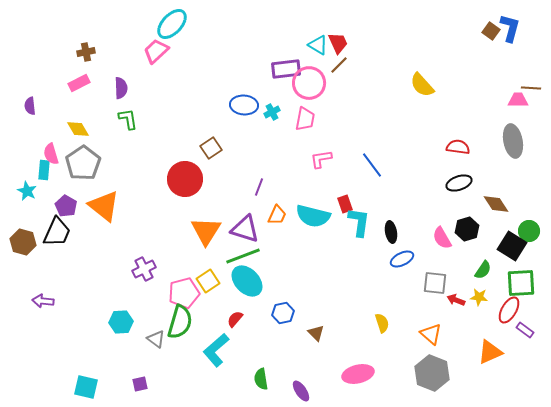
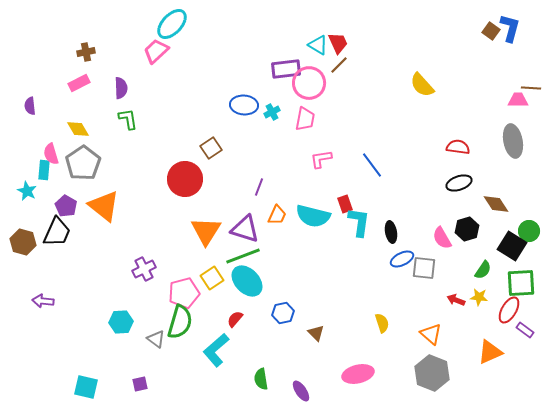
yellow square at (208, 281): moved 4 px right, 3 px up
gray square at (435, 283): moved 11 px left, 15 px up
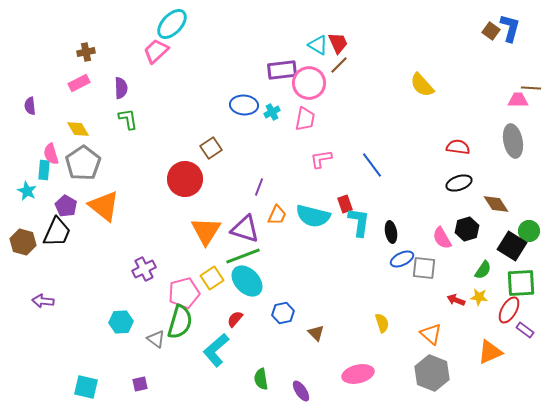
purple rectangle at (286, 69): moved 4 px left, 1 px down
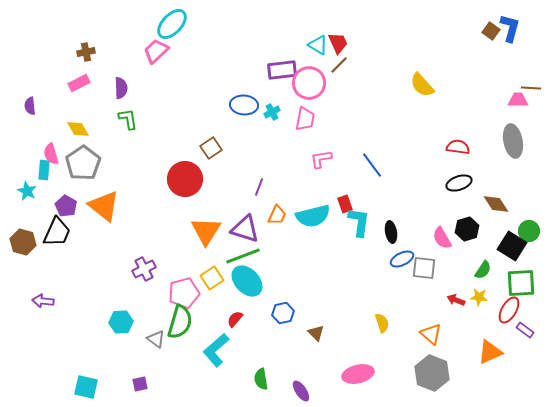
cyan semicircle at (313, 216): rotated 28 degrees counterclockwise
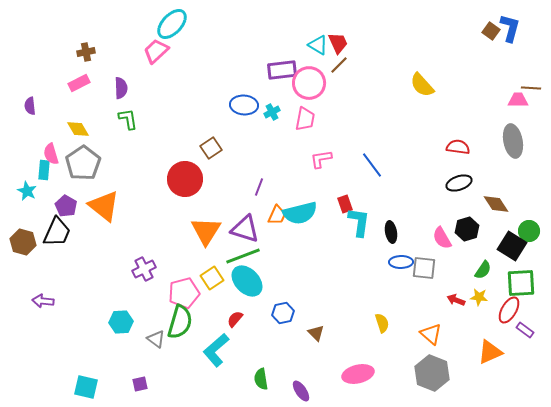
cyan semicircle at (313, 216): moved 13 px left, 3 px up
blue ellipse at (402, 259): moved 1 px left, 3 px down; rotated 25 degrees clockwise
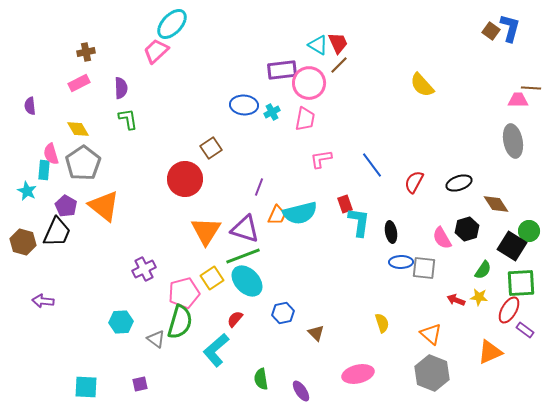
red semicircle at (458, 147): moved 44 px left, 35 px down; rotated 70 degrees counterclockwise
cyan square at (86, 387): rotated 10 degrees counterclockwise
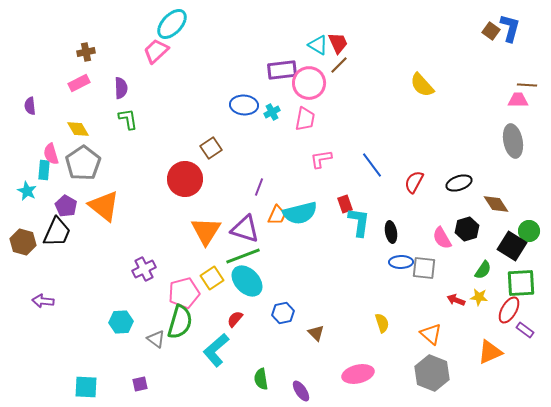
brown line at (531, 88): moved 4 px left, 3 px up
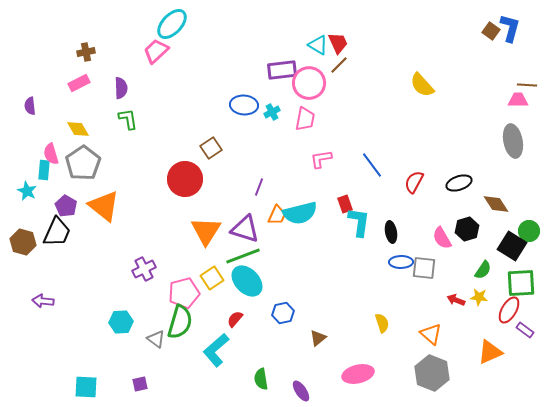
brown triangle at (316, 333): moved 2 px right, 5 px down; rotated 36 degrees clockwise
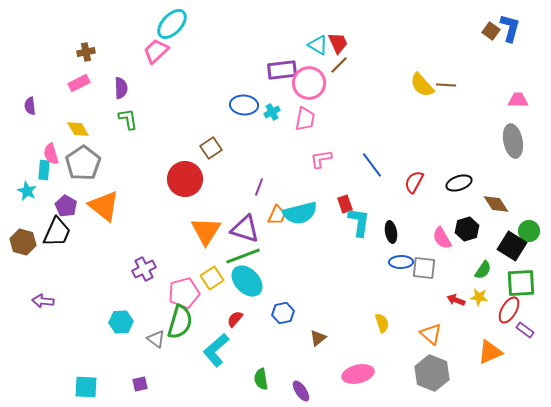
brown line at (527, 85): moved 81 px left
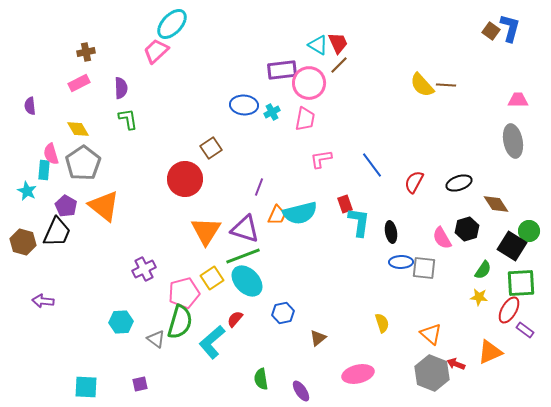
red arrow at (456, 300): moved 64 px down
cyan L-shape at (216, 350): moved 4 px left, 8 px up
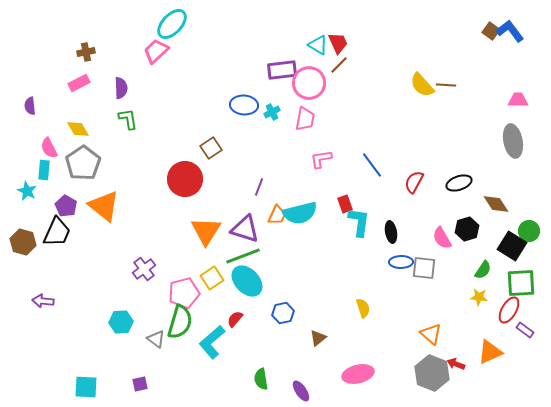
blue L-shape at (510, 28): moved 3 px down; rotated 52 degrees counterclockwise
pink semicircle at (51, 154): moved 2 px left, 6 px up; rotated 10 degrees counterclockwise
purple cross at (144, 269): rotated 10 degrees counterclockwise
yellow semicircle at (382, 323): moved 19 px left, 15 px up
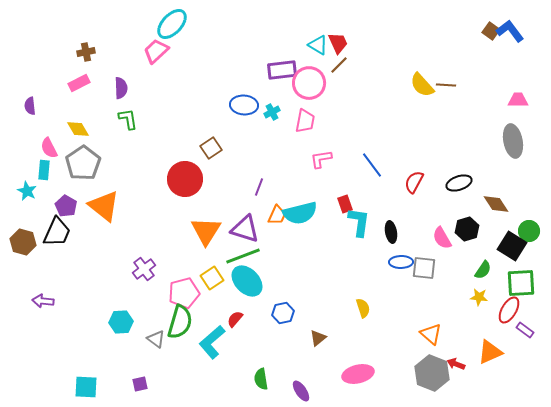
pink trapezoid at (305, 119): moved 2 px down
